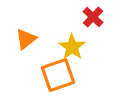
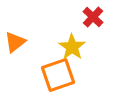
orange triangle: moved 11 px left, 3 px down
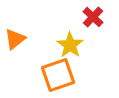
orange triangle: moved 3 px up
yellow star: moved 2 px left, 2 px up
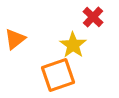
yellow star: moved 3 px right
